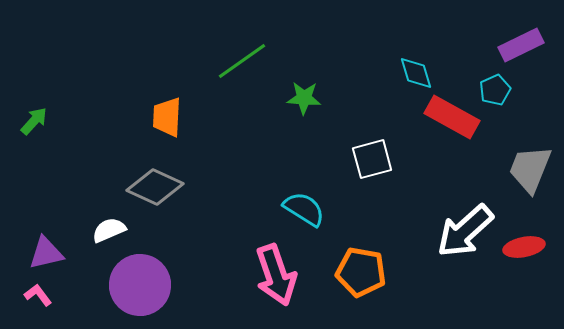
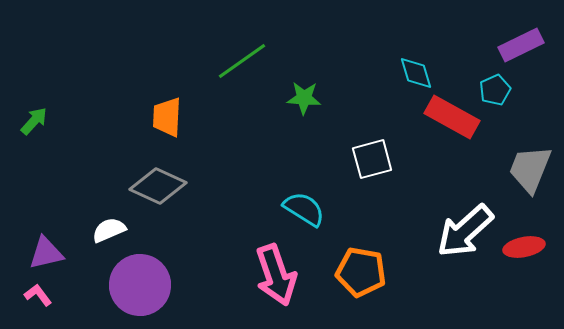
gray diamond: moved 3 px right, 1 px up
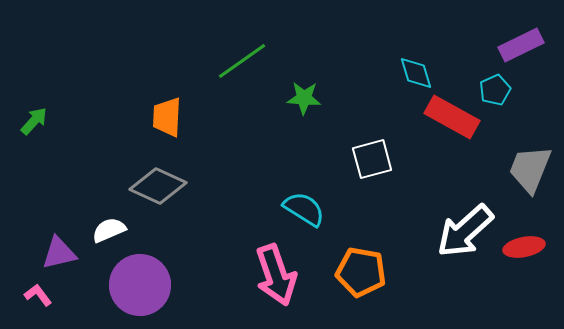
purple triangle: moved 13 px right
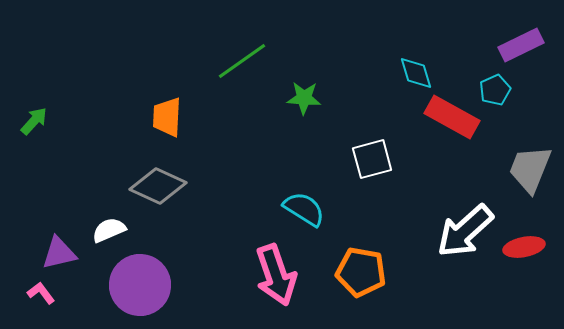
pink L-shape: moved 3 px right, 2 px up
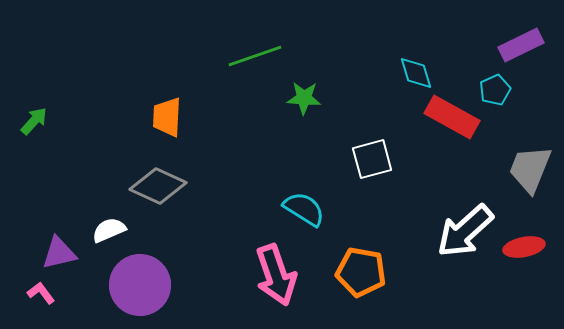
green line: moved 13 px right, 5 px up; rotated 16 degrees clockwise
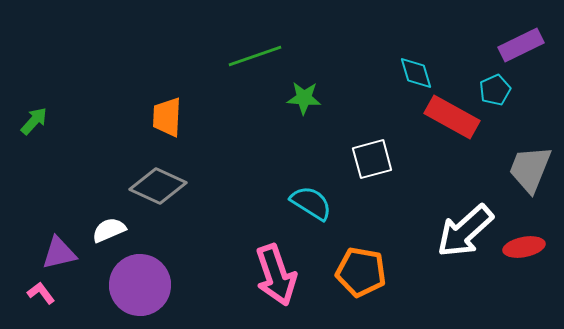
cyan semicircle: moved 7 px right, 6 px up
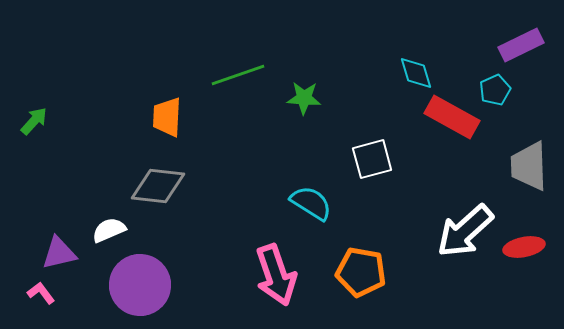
green line: moved 17 px left, 19 px down
gray trapezoid: moved 1 px left, 3 px up; rotated 24 degrees counterclockwise
gray diamond: rotated 18 degrees counterclockwise
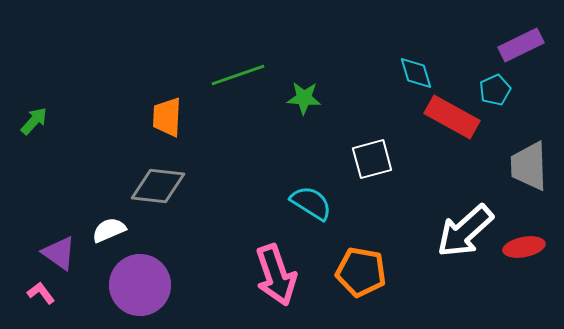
purple triangle: rotated 48 degrees clockwise
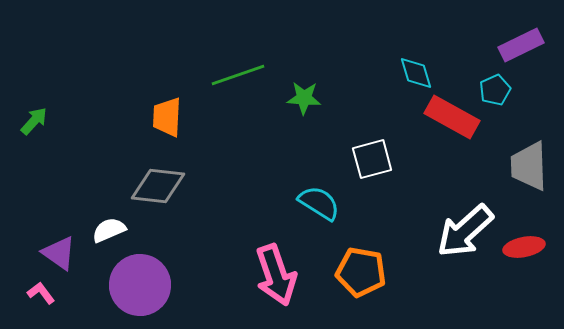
cyan semicircle: moved 8 px right
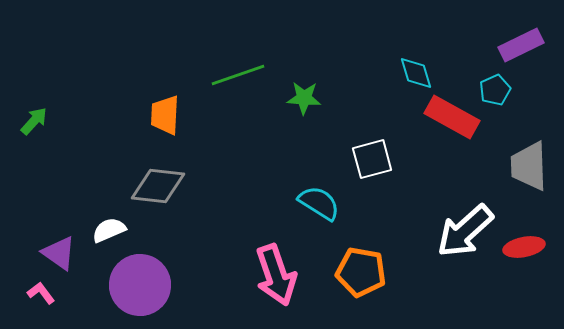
orange trapezoid: moved 2 px left, 2 px up
